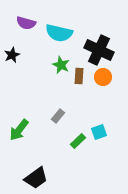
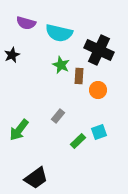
orange circle: moved 5 px left, 13 px down
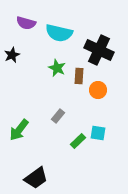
green star: moved 4 px left, 3 px down
cyan square: moved 1 px left, 1 px down; rotated 28 degrees clockwise
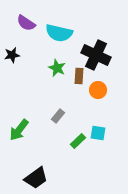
purple semicircle: rotated 18 degrees clockwise
black cross: moved 3 px left, 5 px down
black star: rotated 14 degrees clockwise
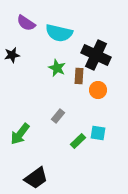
green arrow: moved 1 px right, 4 px down
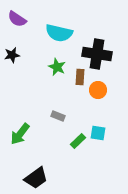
purple semicircle: moved 9 px left, 4 px up
black cross: moved 1 px right, 1 px up; rotated 16 degrees counterclockwise
green star: moved 1 px up
brown rectangle: moved 1 px right, 1 px down
gray rectangle: rotated 72 degrees clockwise
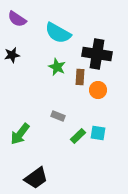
cyan semicircle: moved 1 px left; rotated 16 degrees clockwise
green rectangle: moved 5 px up
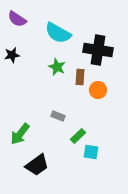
black cross: moved 1 px right, 4 px up
cyan square: moved 7 px left, 19 px down
black trapezoid: moved 1 px right, 13 px up
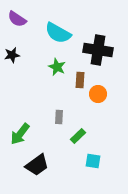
brown rectangle: moved 3 px down
orange circle: moved 4 px down
gray rectangle: moved 1 px right, 1 px down; rotated 72 degrees clockwise
cyan square: moved 2 px right, 9 px down
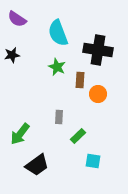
cyan semicircle: rotated 40 degrees clockwise
